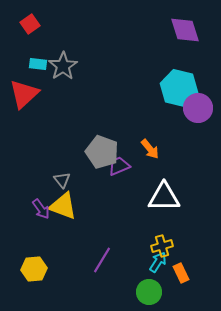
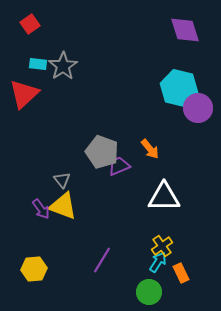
yellow cross: rotated 20 degrees counterclockwise
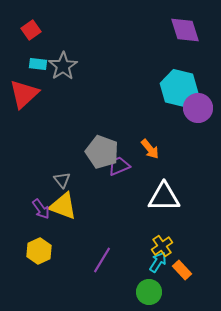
red square: moved 1 px right, 6 px down
yellow hexagon: moved 5 px right, 18 px up; rotated 20 degrees counterclockwise
orange rectangle: moved 1 px right, 3 px up; rotated 18 degrees counterclockwise
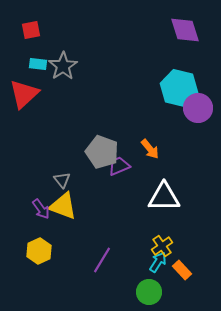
red square: rotated 24 degrees clockwise
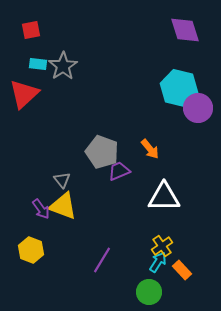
purple trapezoid: moved 5 px down
yellow hexagon: moved 8 px left, 1 px up; rotated 15 degrees counterclockwise
